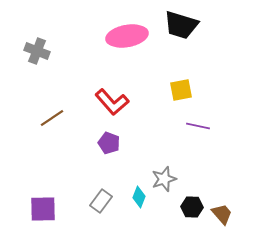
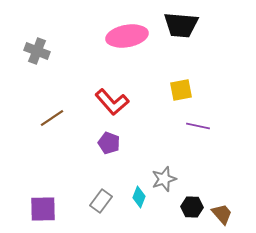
black trapezoid: rotated 12 degrees counterclockwise
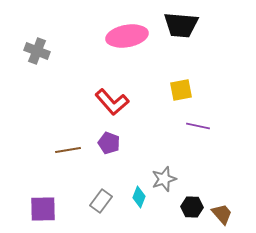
brown line: moved 16 px right, 32 px down; rotated 25 degrees clockwise
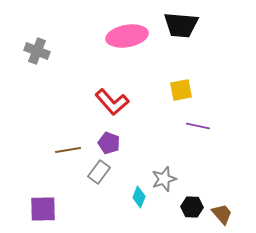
gray rectangle: moved 2 px left, 29 px up
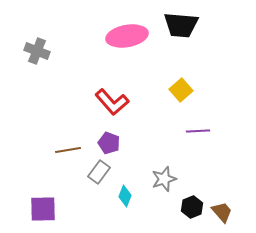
yellow square: rotated 30 degrees counterclockwise
purple line: moved 5 px down; rotated 15 degrees counterclockwise
cyan diamond: moved 14 px left, 1 px up
black hexagon: rotated 25 degrees counterclockwise
brown trapezoid: moved 2 px up
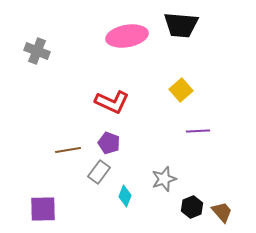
red L-shape: rotated 24 degrees counterclockwise
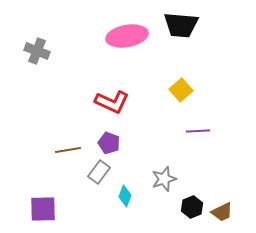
brown trapezoid: rotated 105 degrees clockwise
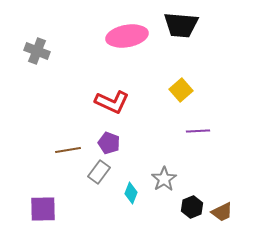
gray star: rotated 15 degrees counterclockwise
cyan diamond: moved 6 px right, 3 px up
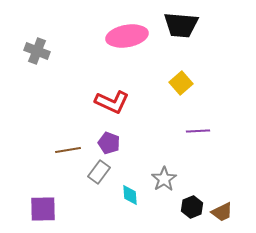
yellow square: moved 7 px up
cyan diamond: moved 1 px left, 2 px down; rotated 25 degrees counterclockwise
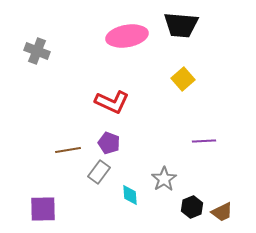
yellow square: moved 2 px right, 4 px up
purple line: moved 6 px right, 10 px down
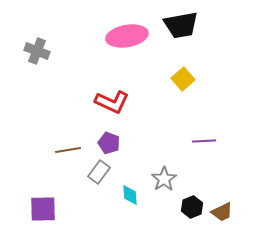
black trapezoid: rotated 15 degrees counterclockwise
